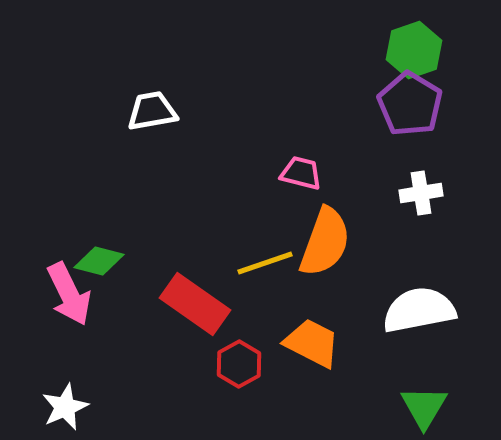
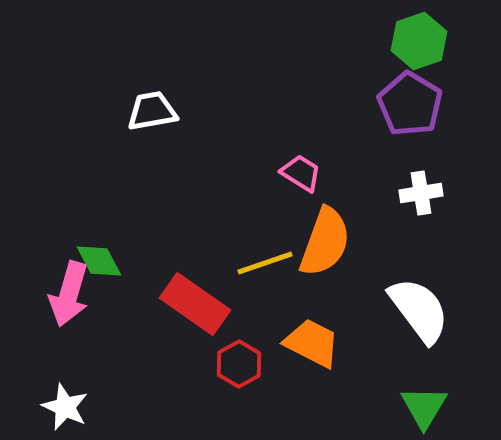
green hexagon: moved 5 px right, 9 px up
pink trapezoid: rotated 18 degrees clockwise
green diamond: rotated 48 degrees clockwise
pink arrow: rotated 42 degrees clockwise
white semicircle: rotated 64 degrees clockwise
white star: rotated 24 degrees counterclockwise
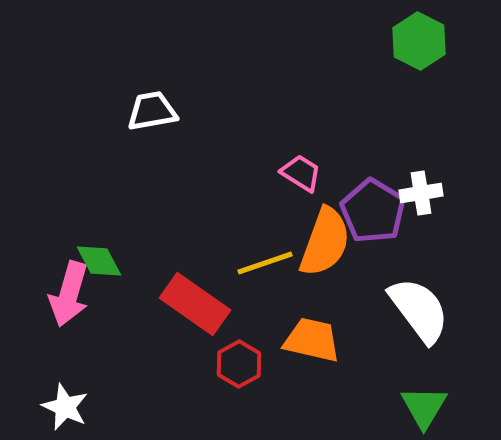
green hexagon: rotated 14 degrees counterclockwise
purple pentagon: moved 37 px left, 107 px down
orange trapezoid: moved 3 px up; rotated 14 degrees counterclockwise
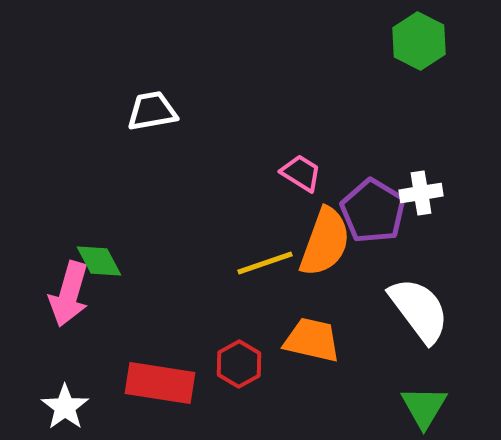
red rectangle: moved 35 px left, 79 px down; rotated 26 degrees counterclockwise
white star: rotated 12 degrees clockwise
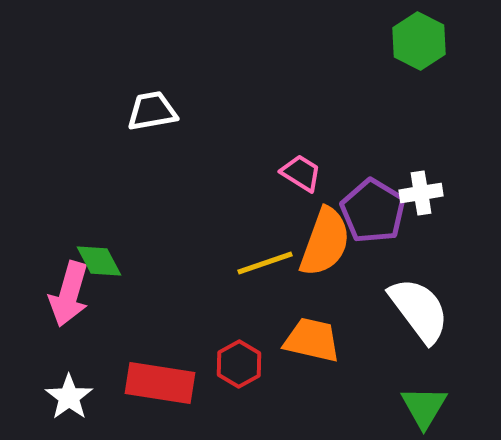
white star: moved 4 px right, 10 px up
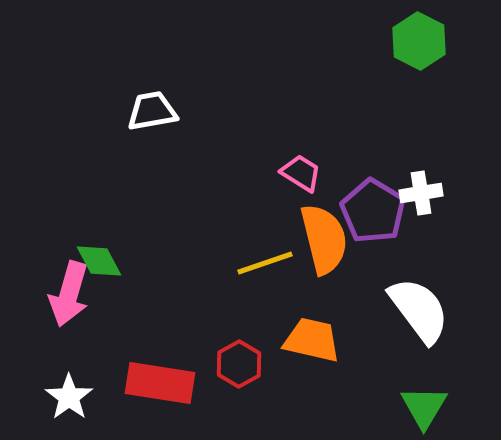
orange semicircle: moved 1 px left, 3 px up; rotated 34 degrees counterclockwise
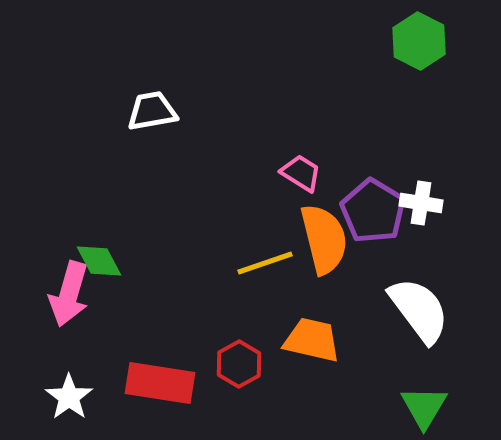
white cross: moved 10 px down; rotated 18 degrees clockwise
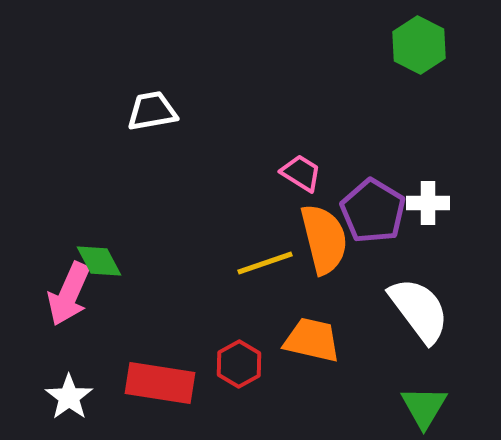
green hexagon: moved 4 px down
white cross: moved 7 px right; rotated 9 degrees counterclockwise
pink arrow: rotated 8 degrees clockwise
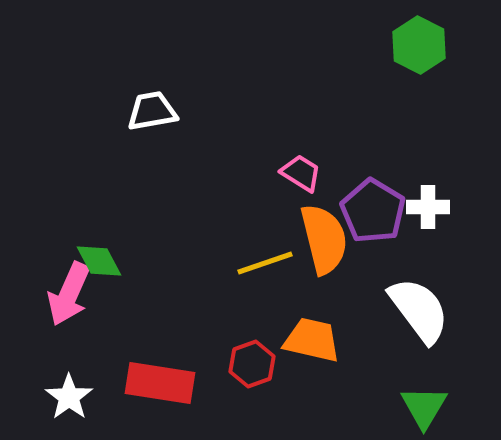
white cross: moved 4 px down
red hexagon: moved 13 px right; rotated 9 degrees clockwise
